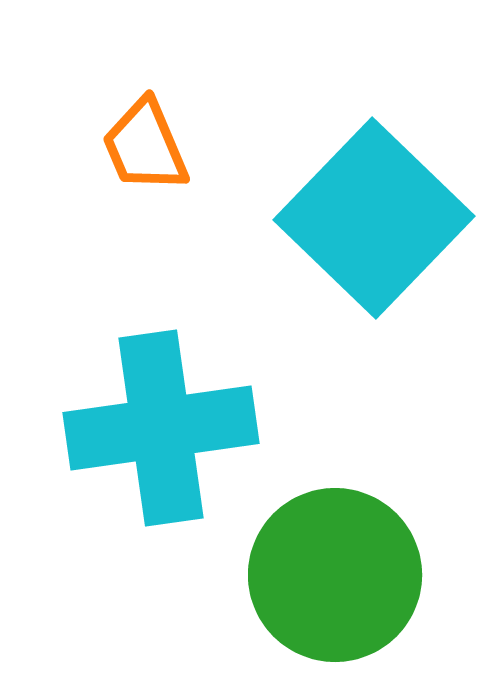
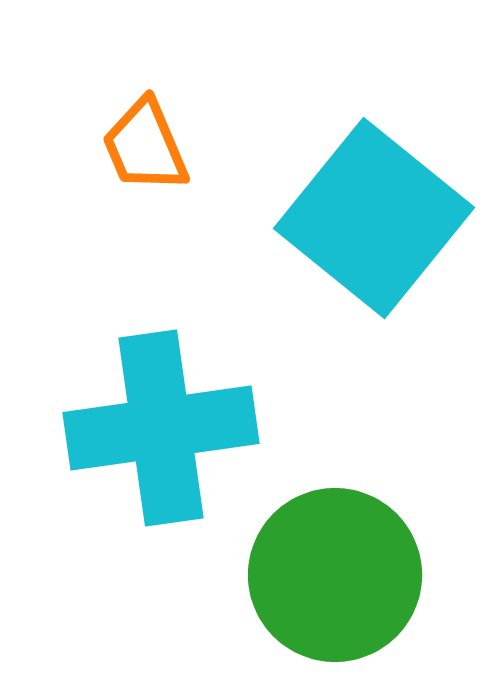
cyan square: rotated 5 degrees counterclockwise
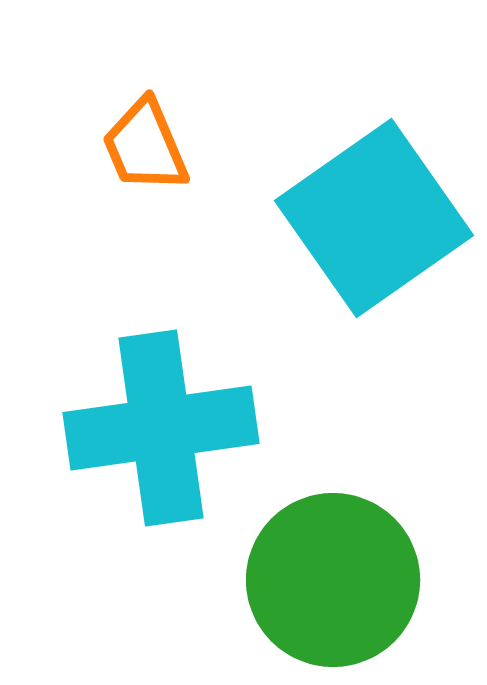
cyan square: rotated 16 degrees clockwise
green circle: moved 2 px left, 5 px down
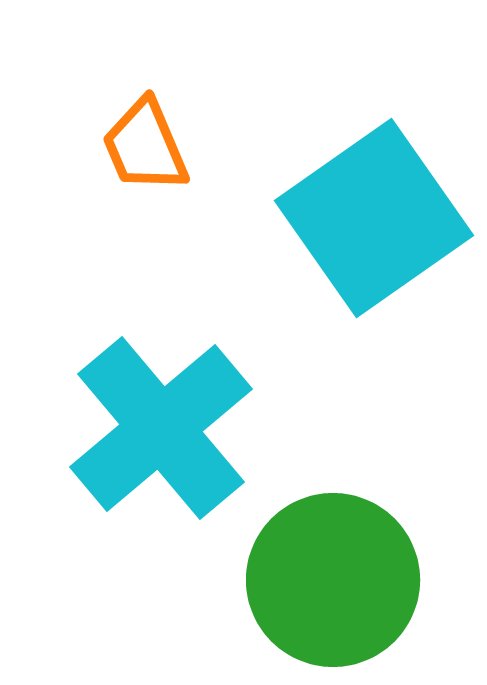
cyan cross: rotated 32 degrees counterclockwise
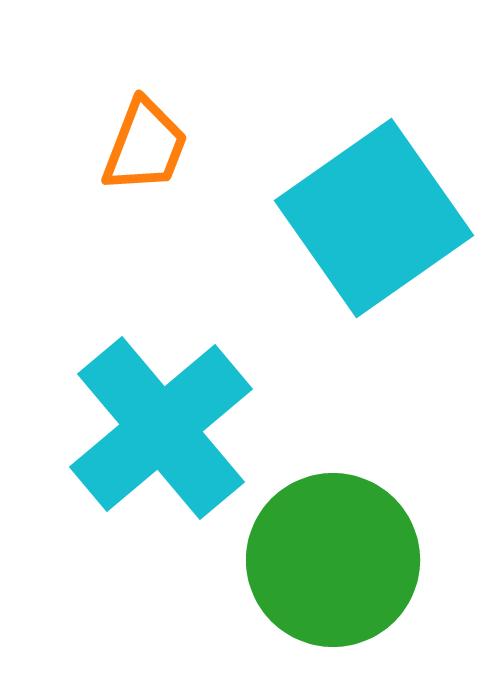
orange trapezoid: rotated 136 degrees counterclockwise
green circle: moved 20 px up
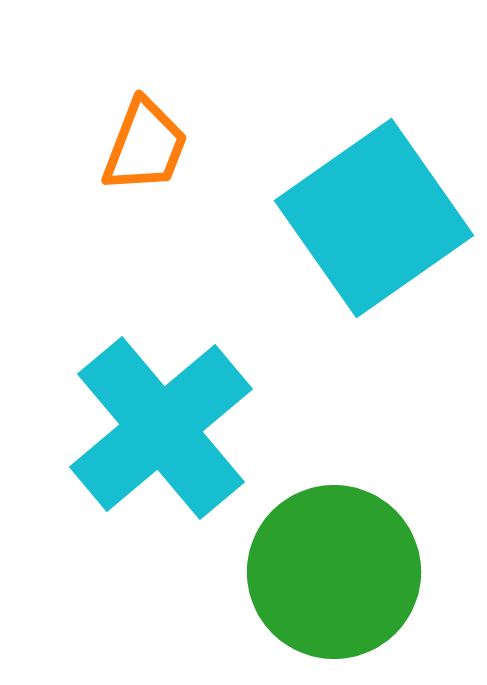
green circle: moved 1 px right, 12 px down
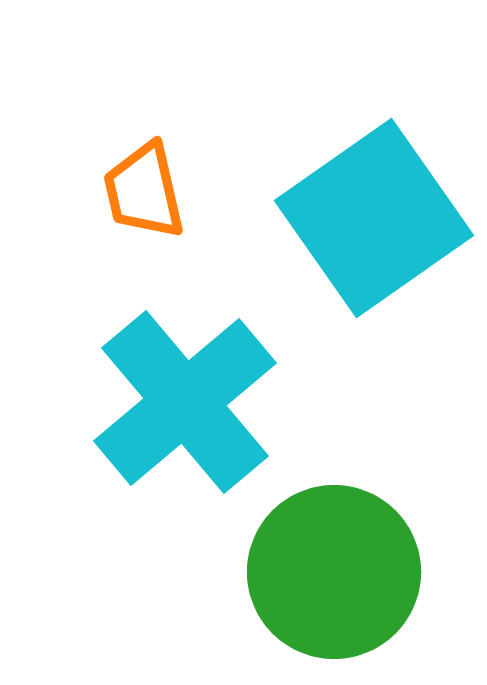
orange trapezoid: moved 1 px left, 45 px down; rotated 146 degrees clockwise
cyan cross: moved 24 px right, 26 px up
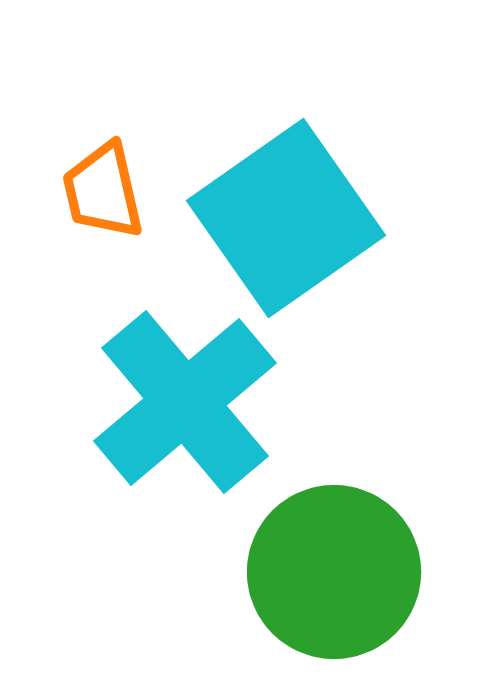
orange trapezoid: moved 41 px left
cyan square: moved 88 px left
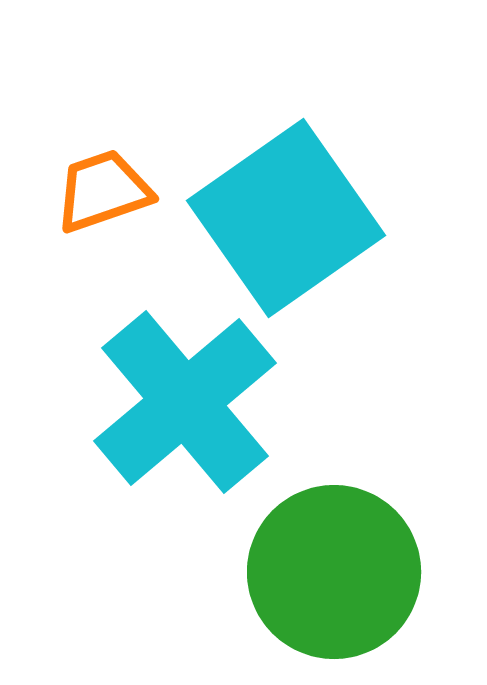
orange trapezoid: rotated 84 degrees clockwise
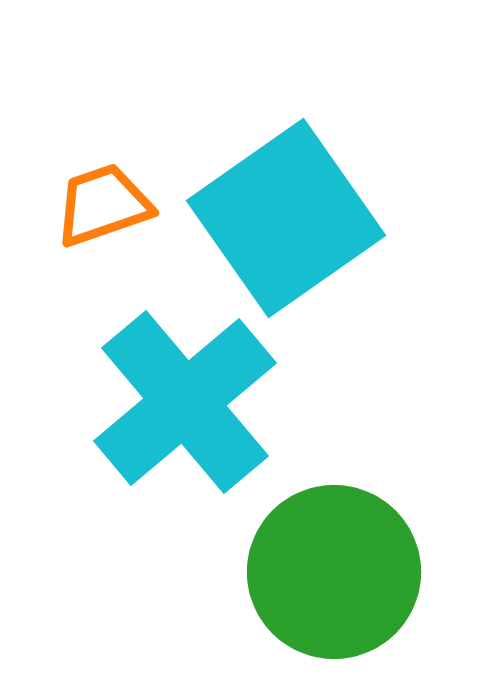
orange trapezoid: moved 14 px down
